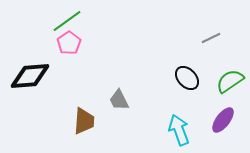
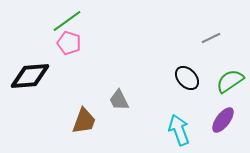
pink pentagon: rotated 20 degrees counterclockwise
brown trapezoid: rotated 16 degrees clockwise
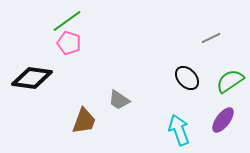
black diamond: moved 2 px right, 2 px down; rotated 12 degrees clockwise
gray trapezoid: rotated 30 degrees counterclockwise
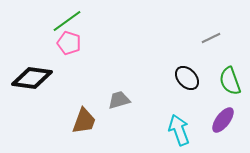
green semicircle: rotated 76 degrees counterclockwise
gray trapezoid: rotated 130 degrees clockwise
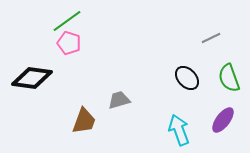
green semicircle: moved 1 px left, 3 px up
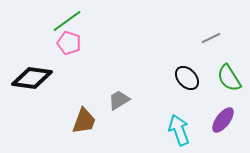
green semicircle: rotated 12 degrees counterclockwise
gray trapezoid: rotated 15 degrees counterclockwise
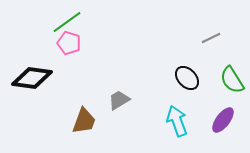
green line: moved 1 px down
green semicircle: moved 3 px right, 2 px down
cyan arrow: moved 2 px left, 9 px up
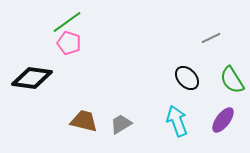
gray trapezoid: moved 2 px right, 24 px down
brown trapezoid: rotated 96 degrees counterclockwise
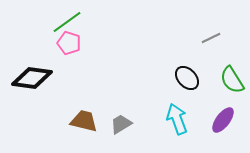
cyan arrow: moved 2 px up
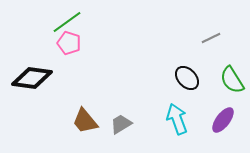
brown trapezoid: moved 1 px right; rotated 144 degrees counterclockwise
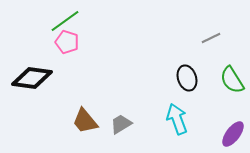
green line: moved 2 px left, 1 px up
pink pentagon: moved 2 px left, 1 px up
black ellipse: rotated 25 degrees clockwise
purple ellipse: moved 10 px right, 14 px down
